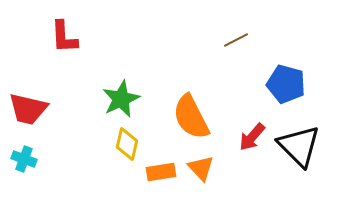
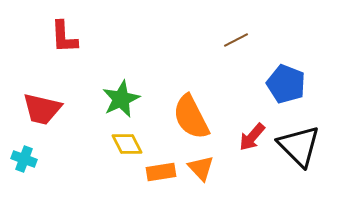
blue pentagon: rotated 6 degrees clockwise
red trapezoid: moved 14 px right
yellow diamond: rotated 40 degrees counterclockwise
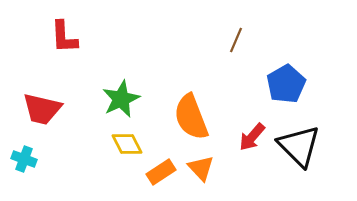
brown line: rotated 40 degrees counterclockwise
blue pentagon: rotated 21 degrees clockwise
orange semicircle: rotated 6 degrees clockwise
orange rectangle: rotated 24 degrees counterclockwise
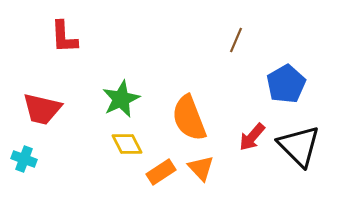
orange semicircle: moved 2 px left, 1 px down
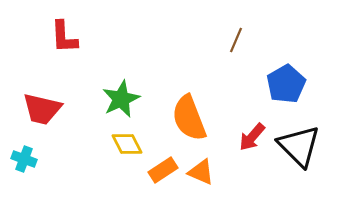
orange triangle: moved 4 px down; rotated 24 degrees counterclockwise
orange rectangle: moved 2 px right, 2 px up
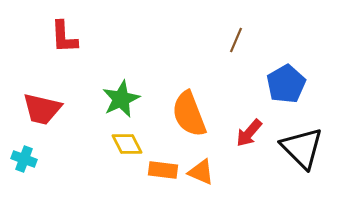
orange semicircle: moved 4 px up
red arrow: moved 3 px left, 4 px up
black triangle: moved 3 px right, 2 px down
orange rectangle: rotated 40 degrees clockwise
